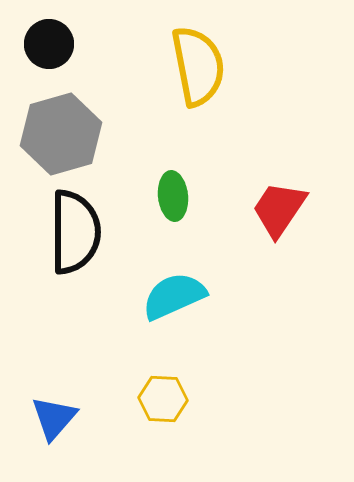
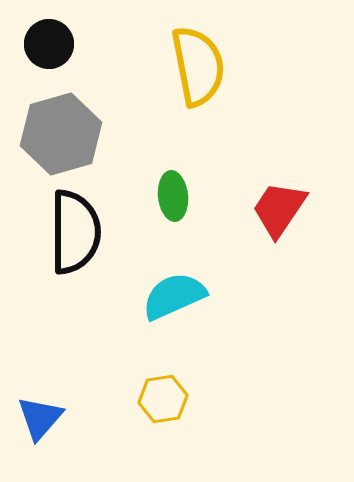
yellow hexagon: rotated 12 degrees counterclockwise
blue triangle: moved 14 px left
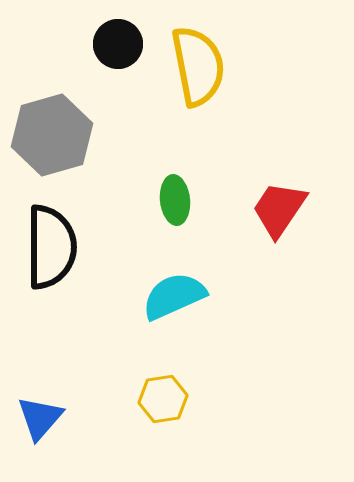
black circle: moved 69 px right
gray hexagon: moved 9 px left, 1 px down
green ellipse: moved 2 px right, 4 px down
black semicircle: moved 24 px left, 15 px down
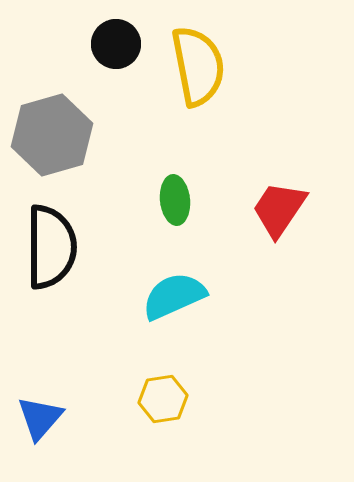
black circle: moved 2 px left
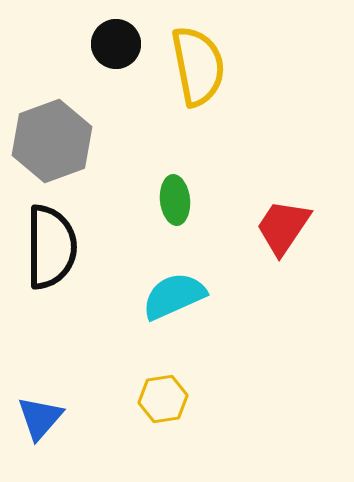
gray hexagon: moved 6 px down; rotated 4 degrees counterclockwise
red trapezoid: moved 4 px right, 18 px down
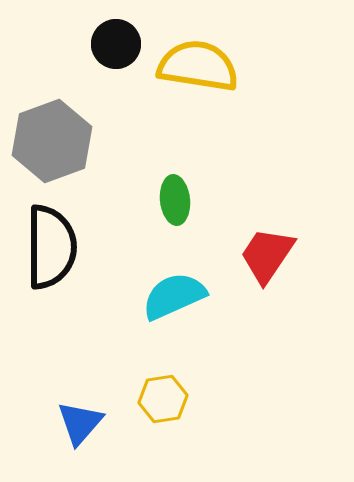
yellow semicircle: rotated 70 degrees counterclockwise
red trapezoid: moved 16 px left, 28 px down
blue triangle: moved 40 px right, 5 px down
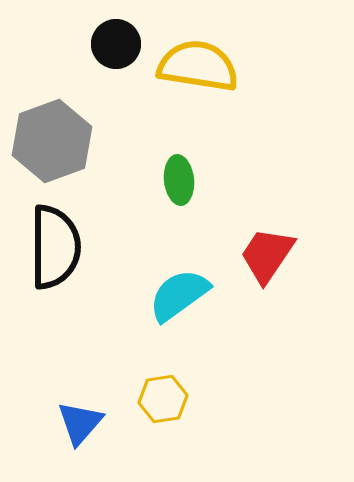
green ellipse: moved 4 px right, 20 px up
black semicircle: moved 4 px right
cyan semicircle: moved 5 px right, 1 px up; rotated 12 degrees counterclockwise
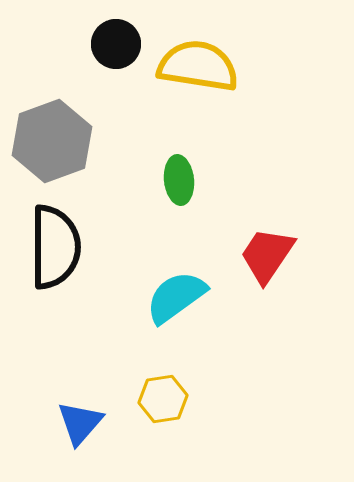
cyan semicircle: moved 3 px left, 2 px down
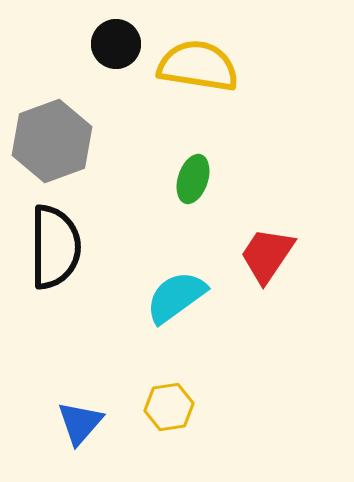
green ellipse: moved 14 px right, 1 px up; rotated 24 degrees clockwise
yellow hexagon: moved 6 px right, 8 px down
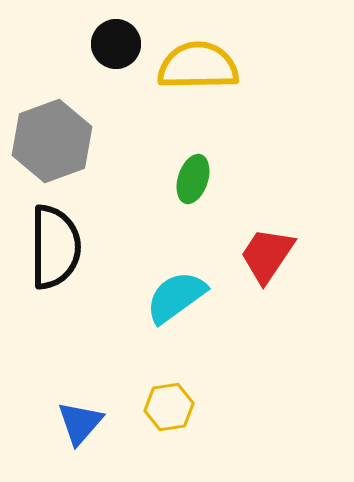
yellow semicircle: rotated 10 degrees counterclockwise
